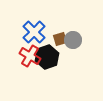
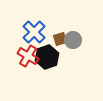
red cross: moved 2 px left
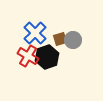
blue cross: moved 1 px right, 1 px down
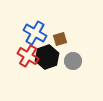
blue cross: rotated 15 degrees counterclockwise
gray circle: moved 21 px down
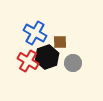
brown square: moved 3 px down; rotated 16 degrees clockwise
red cross: moved 5 px down
gray circle: moved 2 px down
